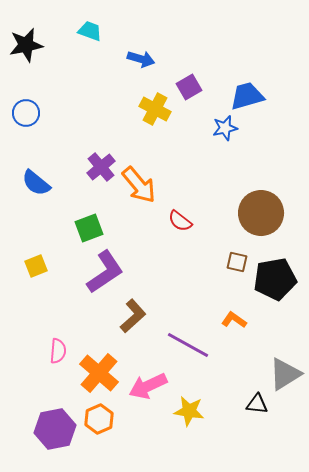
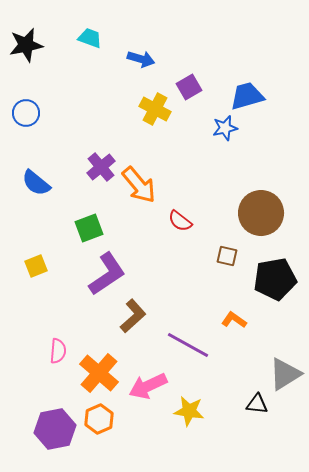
cyan trapezoid: moved 7 px down
brown square: moved 10 px left, 6 px up
purple L-shape: moved 2 px right, 2 px down
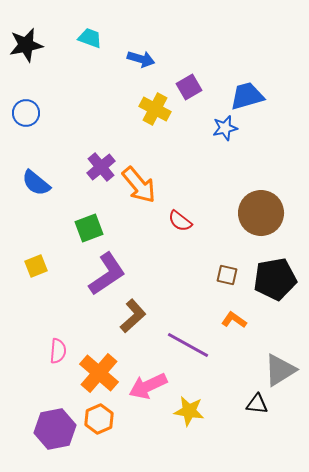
brown square: moved 19 px down
gray triangle: moved 5 px left, 4 px up
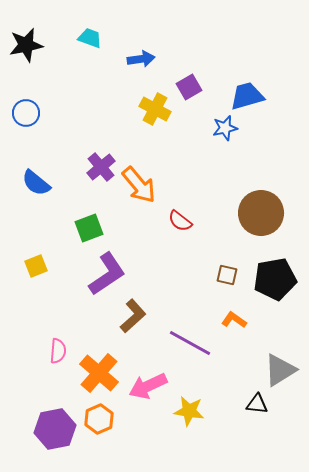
blue arrow: rotated 24 degrees counterclockwise
purple line: moved 2 px right, 2 px up
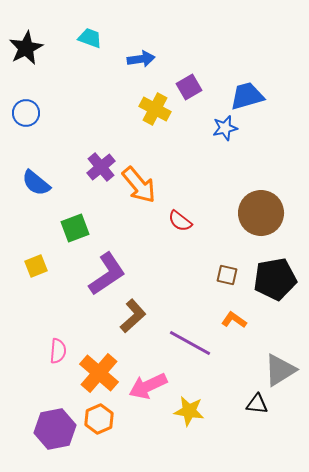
black star: moved 3 px down; rotated 16 degrees counterclockwise
green square: moved 14 px left
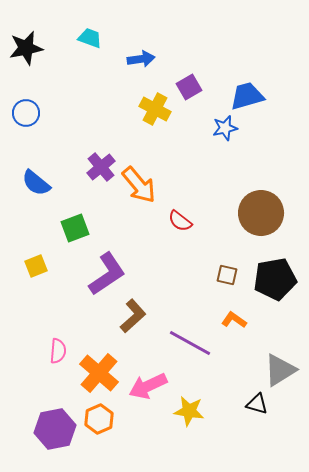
black star: rotated 16 degrees clockwise
black triangle: rotated 10 degrees clockwise
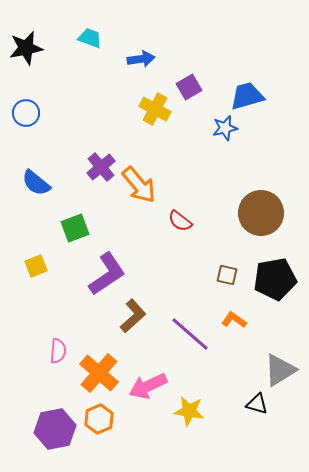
purple line: moved 9 px up; rotated 12 degrees clockwise
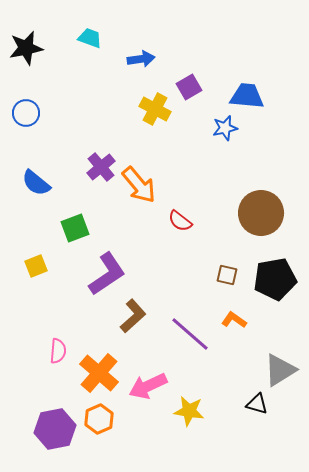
blue trapezoid: rotated 21 degrees clockwise
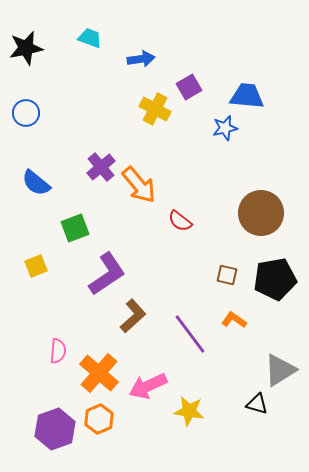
purple line: rotated 12 degrees clockwise
purple hexagon: rotated 9 degrees counterclockwise
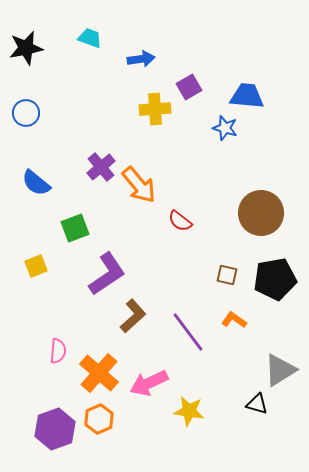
yellow cross: rotated 32 degrees counterclockwise
blue star: rotated 30 degrees clockwise
purple line: moved 2 px left, 2 px up
pink arrow: moved 1 px right, 3 px up
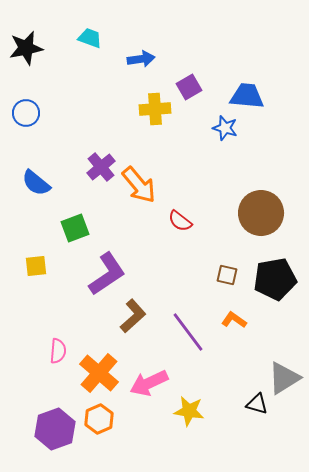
yellow square: rotated 15 degrees clockwise
gray triangle: moved 4 px right, 8 px down
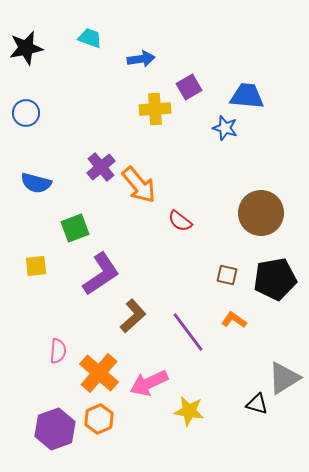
blue semicircle: rotated 24 degrees counterclockwise
purple L-shape: moved 6 px left
